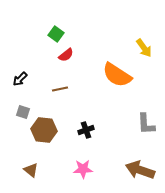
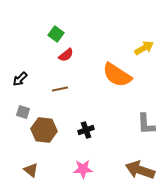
yellow arrow: rotated 84 degrees counterclockwise
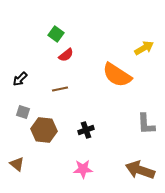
brown triangle: moved 14 px left, 6 px up
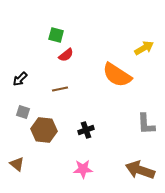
green square: moved 1 px down; rotated 21 degrees counterclockwise
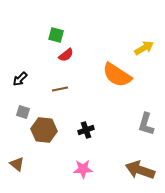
gray L-shape: rotated 20 degrees clockwise
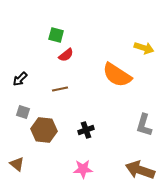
yellow arrow: rotated 48 degrees clockwise
gray L-shape: moved 2 px left, 1 px down
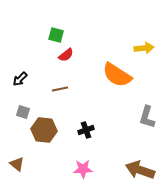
yellow arrow: rotated 24 degrees counterclockwise
gray L-shape: moved 3 px right, 8 px up
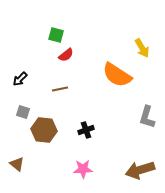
yellow arrow: moved 2 px left; rotated 66 degrees clockwise
brown arrow: rotated 36 degrees counterclockwise
